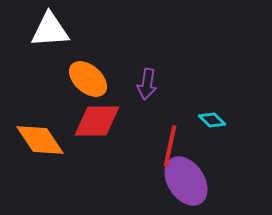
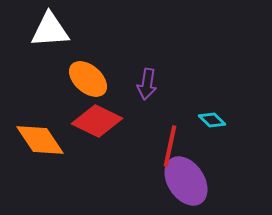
red diamond: rotated 27 degrees clockwise
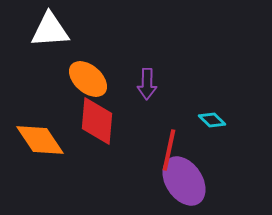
purple arrow: rotated 8 degrees counterclockwise
red diamond: rotated 69 degrees clockwise
red line: moved 1 px left, 4 px down
purple ellipse: moved 2 px left
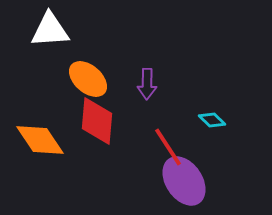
red line: moved 1 px left, 3 px up; rotated 45 degrees counterclockwise
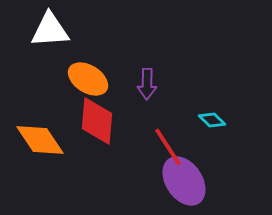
orange ellipse: rotated 9 degrees counterclockwise
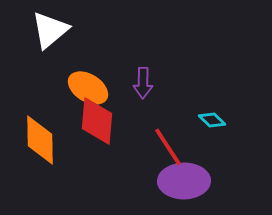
white triangle: rotated 36 degrees counterclockwise
orange ellipse: moved 9 px down
purple arrow: moved 4 px left, 1 px up
orange diamond: rotated 33 degrees clockwise
purple ellipse: rotated 57 degrees counterclockwise
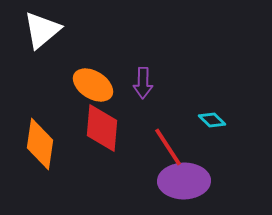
white triangle: moved 8 px left
orange ellipse: moved 5 px right, 3 px up
red diamond: moved 5 px right, 7 px down
orange diamond: moved 4 px down; rotated 9 degrees clockwise
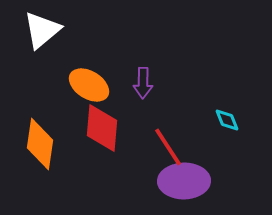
orange ellipse: moved 4 px left
cyan diamond: moved 15 px right; rotated 24 degrees clockwise
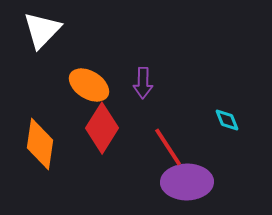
white triangle: rotated 6 degrees counterclockwise
red diamond: rotated 27 degrees clockwise
purple ellipse: moved 3 px right, 1 px down
